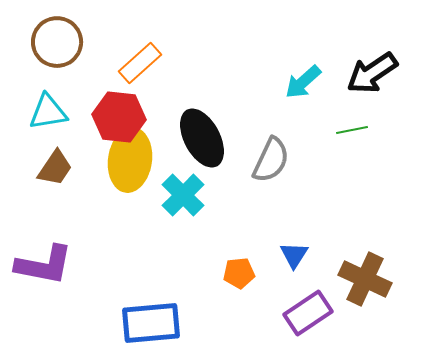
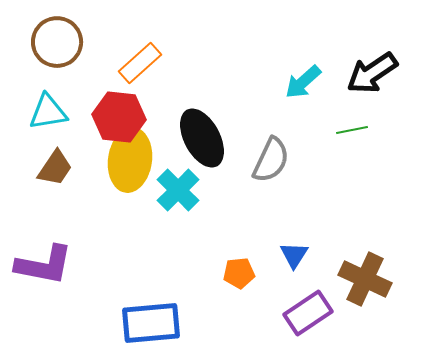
cyan cross: moved 5 px left, 5 px up
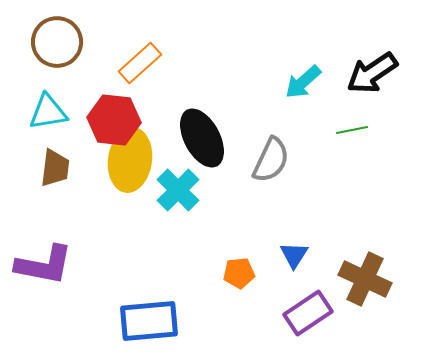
red hexagon: moved 5 px left, 3 px down
brown trapezoid: rotated 27 degrees counterclockwise
blue rectangle: moved 2 px left, 2 px up
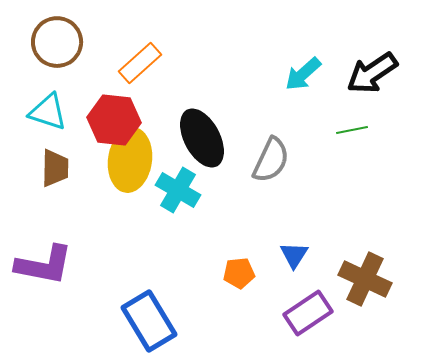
cyan arrow: moved 8 px up
cyan triangle: rotated 27 degrees clockwise
brown trapezoid: rotated 6 degrees counterclockwise
cyan cross: rotated 15 degrees counterclockwise
blue rectangle: rotated 64 degrees clockwise
